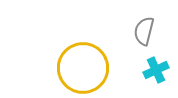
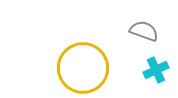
gray semicircle: rotated 96 degrees clockwise
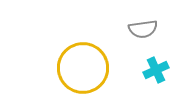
gray semicircle: moved 1 px left, 2 px up; rotated 152 degrees clockwise
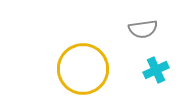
yellow circle: moved 1 px down
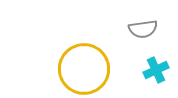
yellow circle: moved 1 px right
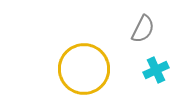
gray semicircle: rotated 56 degrees counterclockwise
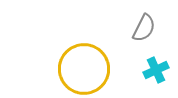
gray semicircle: moved 1 px right, 1 px up
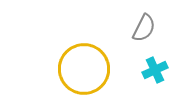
cyan cross: moved 1 px left
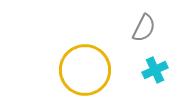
yellow circle: moved 1 px right, 1 px down
